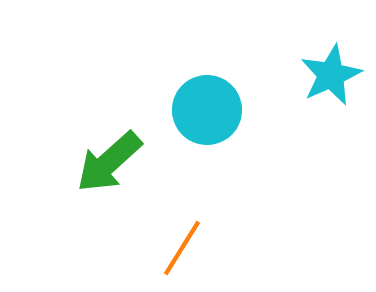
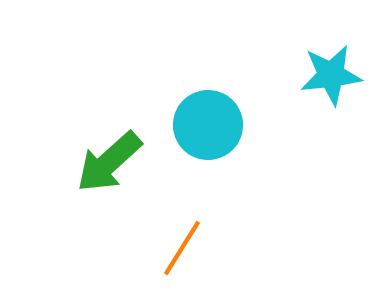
cyan star: rotated 18 degrees clockwise
cyan circle: moved 1 px right, 15 px down
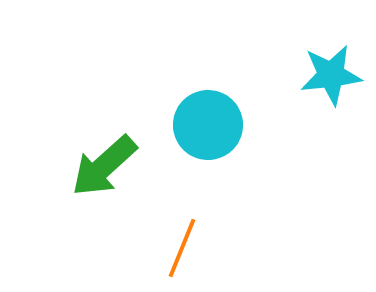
green arrow: moved 5 px left, 4 px down
orange line: rotated 10 degrees counterclockwise
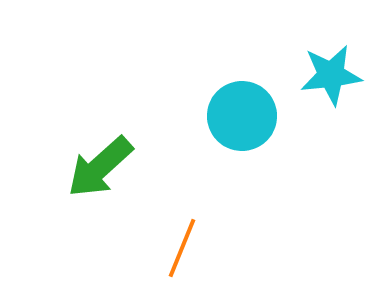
cyan circle: moved 34 px right, 9 px up
green arrow: moved 4 px left, 1 px down
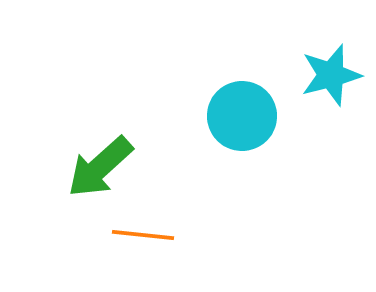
cyan star: rotated 8 degrees counterclockwise
orange line: moved 39 px left, 13 px up; rotated 74 degrees clockwise
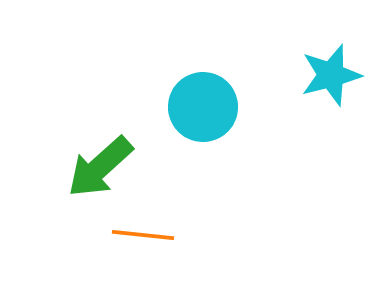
cyan circle: moved 39 px left, 9 px up
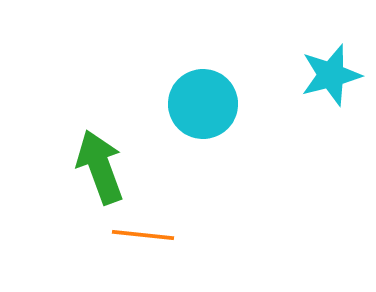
cyan circle: moved 3 px up
green arrow: rotated 112 degrees clockwise
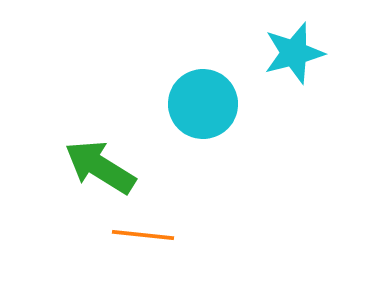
cyan star: moved 37 px left, 22 px up
green arrow: rotated 38 degrees counterclockwise
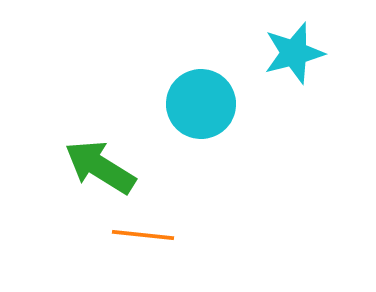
cyan circle: moved 2 px left
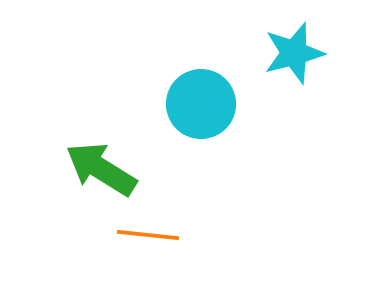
green arrow: moved 1 px right, 2 px down
orange line: moved 5 px right
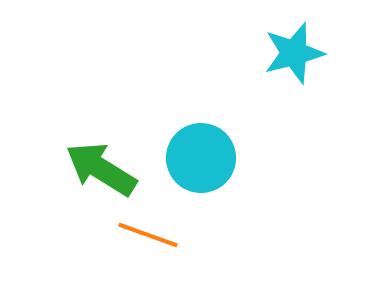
cyan circle: moved 54 px down
orange line: rotated 14 degrees clockwise
